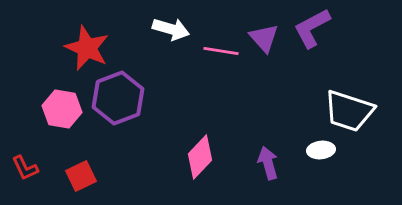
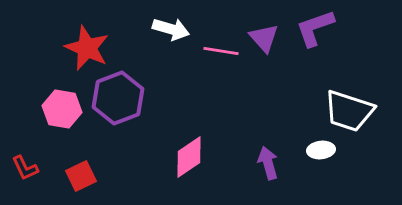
purple L-shape: moved 3 px right; rotated 9 degrees clockwise
pink diamond: moved 11 px left; rotated 12 degrees clockwise
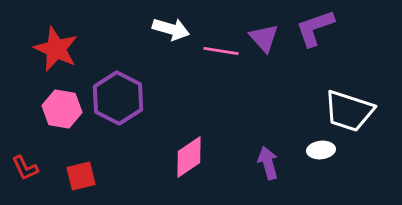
red star: moved 31 px left, 1 px down
purple hexagon: rotated 12 degrees counterclockwise
red square: rotated 12 degrees clockwise
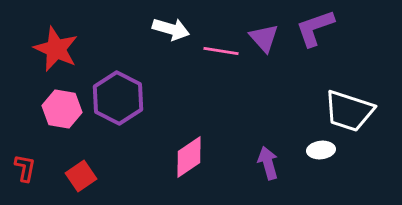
red L-shape: rotated 144 degrees counterclockwise
red square: rotated 20 degrees counterclockwise
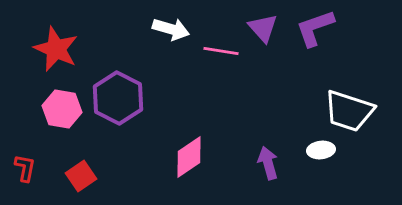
purple triangle: moved 1 px left, 10 px up
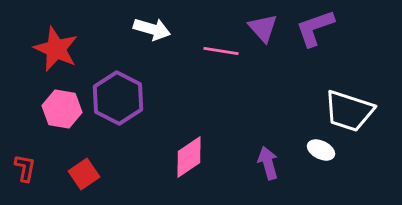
white arrow: moved 19 px left
white ellipse: rotated 32 degrees clockwise
red square: moved 3 px right, 2 px up
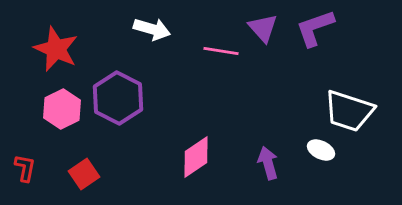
pink hexagon: rotated 24 degrees clockwise
pink diamond: moved 7 px right
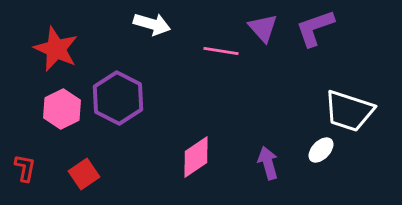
white arrow: moved 5 px up
white ellipse: rotated 72 degrees counterclockwise
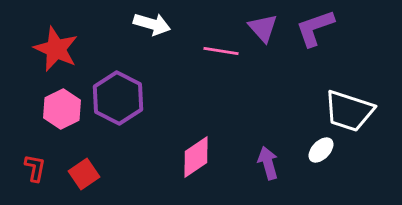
red L-shape: moved 10 px right
